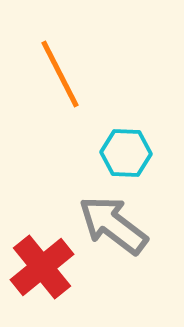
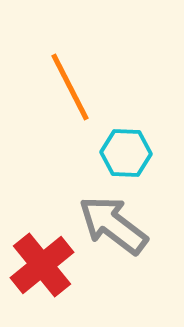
orange line: moved 10 px right, 13 px down
red cross: moved 2 px up
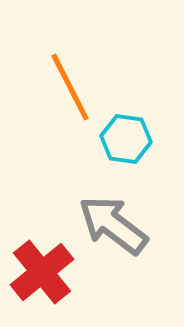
cyan hexagon: moved 14 px up; rotated 6 degrees clockwise
red cross: moved 7 px down
